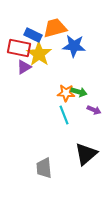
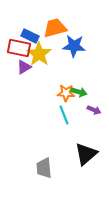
blue rectangle: moved 3 px left, 1 px down
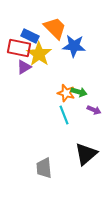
orange trapezoid: rotated 60 degrees clockwise
orange star: rotated 12 degrees clockwise
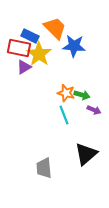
green arrow: moved 3 px right, 3 px down
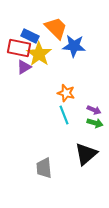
orange trapezoid: moved 1 px right
green arrow: moved 13 px right, 28 px down
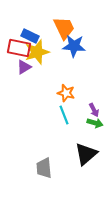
orange trapezoid: moved 8 px right; rotated 20 degrees clockwise
yellow star: moved 2 px left, 2 px up; rotated 20 degrees clockwise
purple arrow: rotated 40 degrees clockwise
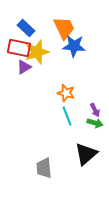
blue rectangle: moved 4 px left, 8 px up; rotated 18 degrees clockwise
purple arrow: moved 1 px right
cyan line: moved 3 px right, 1 px down
